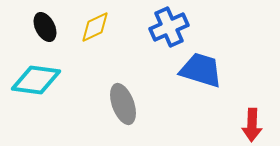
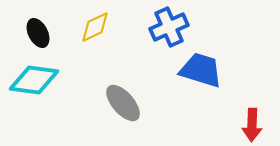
black ellipse: moved 7 px left, 6 px down
cyan diamond: moved 2 px left
gray ellipse: moved 1 px up; rotated 21 degrees counterclockwise
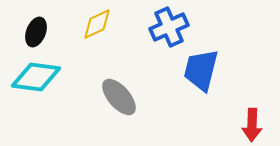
yellow diamond: moved 2 px right, 3 px up
black ellipse: moved 2 px left, 1 px up; rotated 48 degrees clockwise
blue trapezoid: rotated 93 degrees counterclockwise
cyan diamond: moved 2 px right, 3 px up
gray ellipse: moved 4 px left, 6 px up
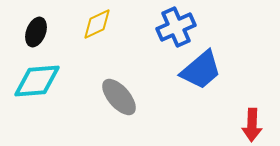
blue cross: moved 7 px right
blue trapezoid: rotated 144 degrees counterclockwise
cyan diamond: moved 1 px right, 4 px down; rotated 12 degrees counterclockwise
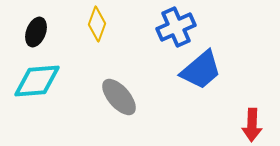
yellow diamond: rotated 44 degrees counterclockwise
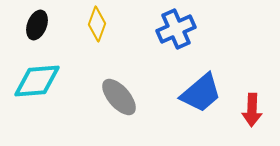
blue cross: moved 2 px down
black ellipse: moved 1 px right, 7 px up
blue trapezoid: moved 23 px down
red arrow: moved 15 px up
